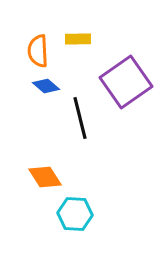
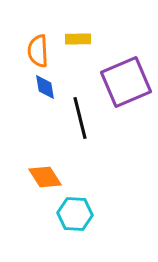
purple square: rotated 12 degrees clockwise
blue diamond: moved 1 px left, 1 px down; rotated 40 degrees clockwise
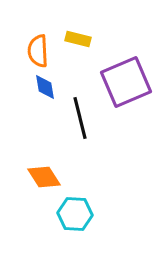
yellow rectangle: rotated 15 degrees clockwise
orange diamond: moved 1 px left
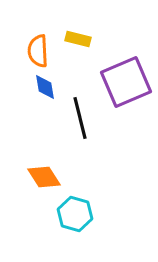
cyan hexagon: rotated 12 degrees clockwise
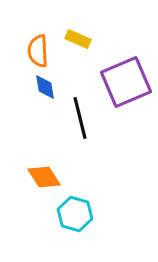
yellow rectangle: rotated 10 degrees clockwise
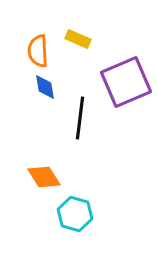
black line: rotated 21 degrees clockwise
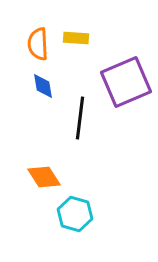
yellow rectangle: moved 2 px left, 1 px up; rotated 20 degrees counterclockwise
orange semicircle: moved 7 px up
blue diamond: moved 2 px left, 1 px up
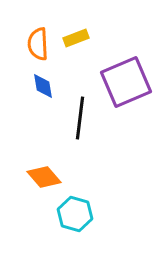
yellow rectangle: rotated 25 degrees counterclockwise
orange diamond: rotated 8 degrees counterclockwise
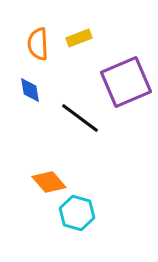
yellow rectangle: moved 3 px right
blue diamond: moved 13 px left, 4 px down
black line: rotated 60 degrees counterclockwise
orange diamond: moved 5 px right, 5 px down
cyan hexagon: moved 2 px right, 1 px up
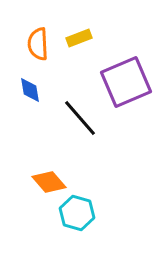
black line: rotated 12 degrees clockwise
